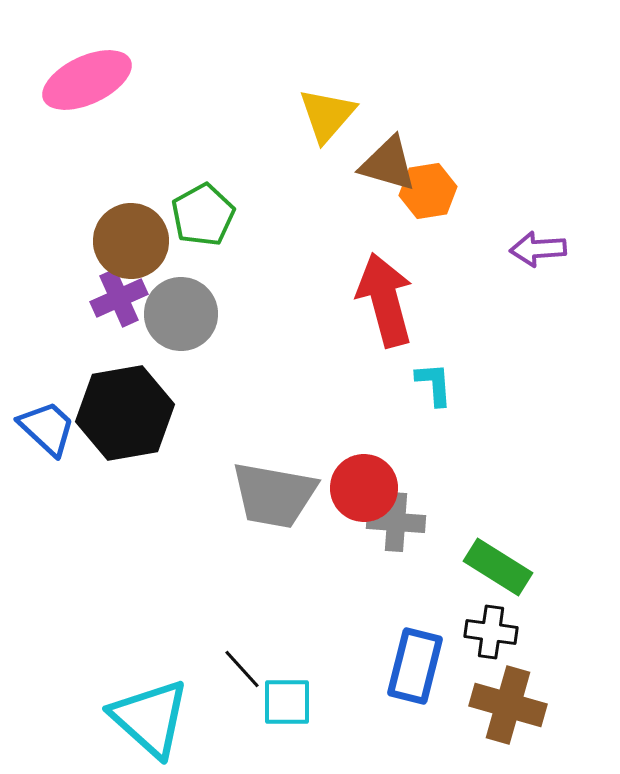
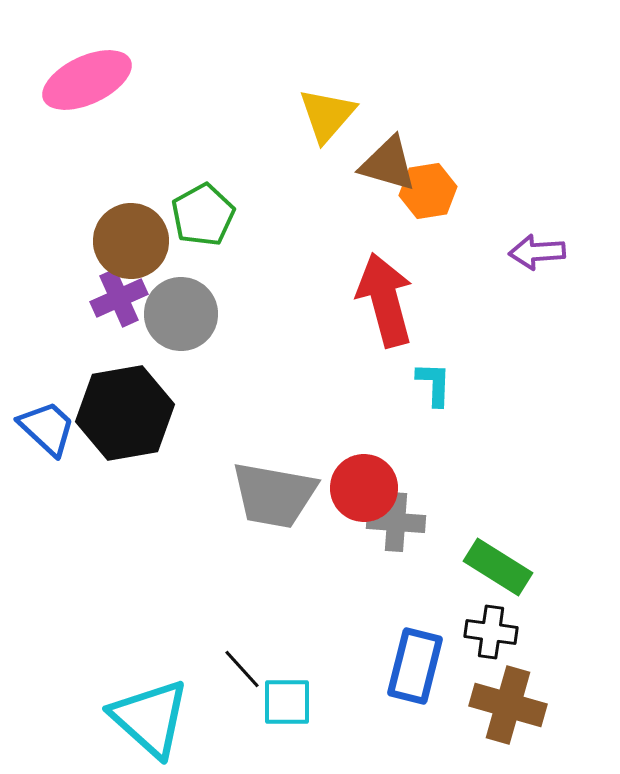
purple arrow: moved 1 px left, 3 px down
cyan L-shape: rotated 6 degrees clockwise
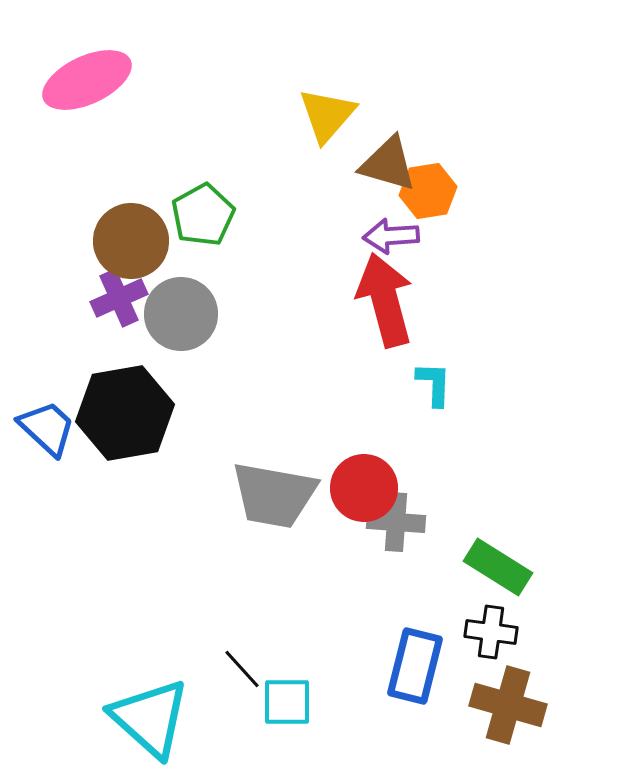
purple arrow: moved 146 px left, 16 px up
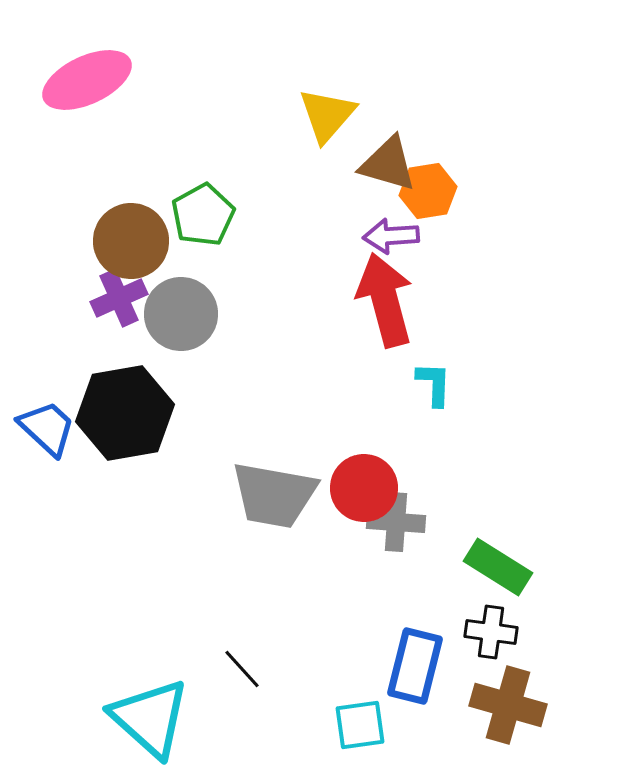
cyan square: moved 73 px right, 23 px down; rotated 8 degrees counterclockwise
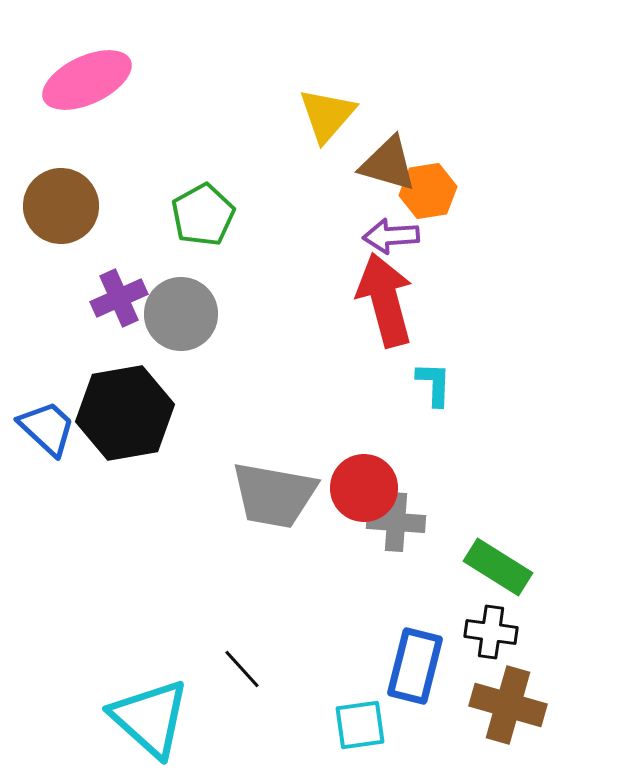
brown circle: moved 70 px left, 35 px up
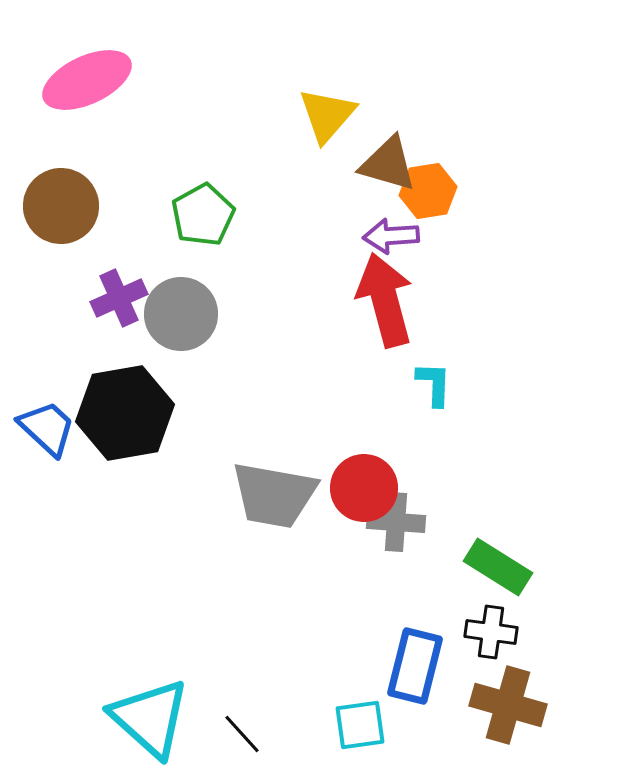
black line: moved 65 px down
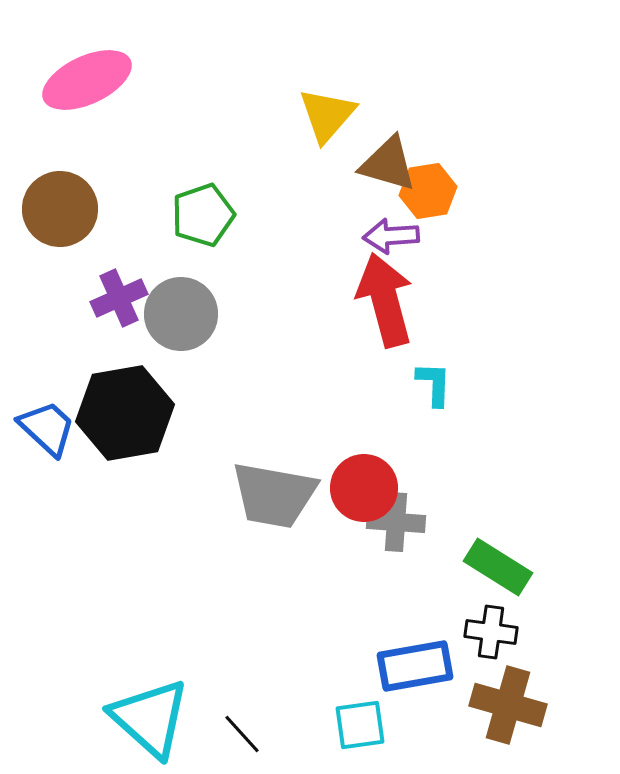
brown circle: moved 1 px left, 3 px down
green pentagon: rotated 10 degrees clockwise
blue rectangle: rotated 66 degrees clockwise
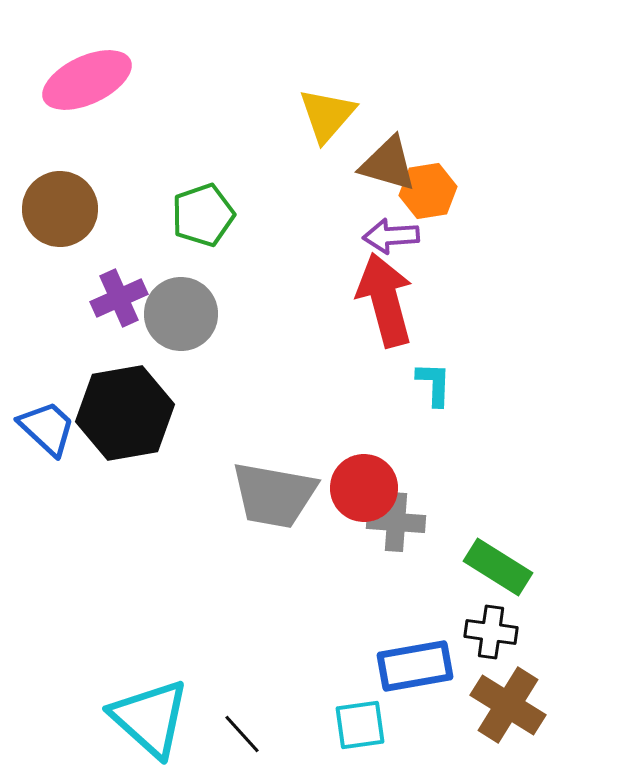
brown cross: rotated 16 degrees clockwise
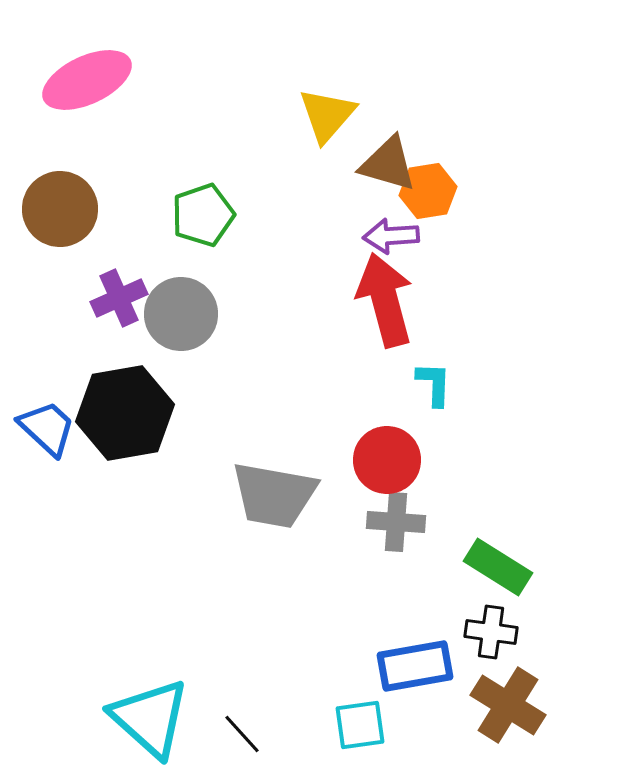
red circle: moved 23 px right, 28 px up
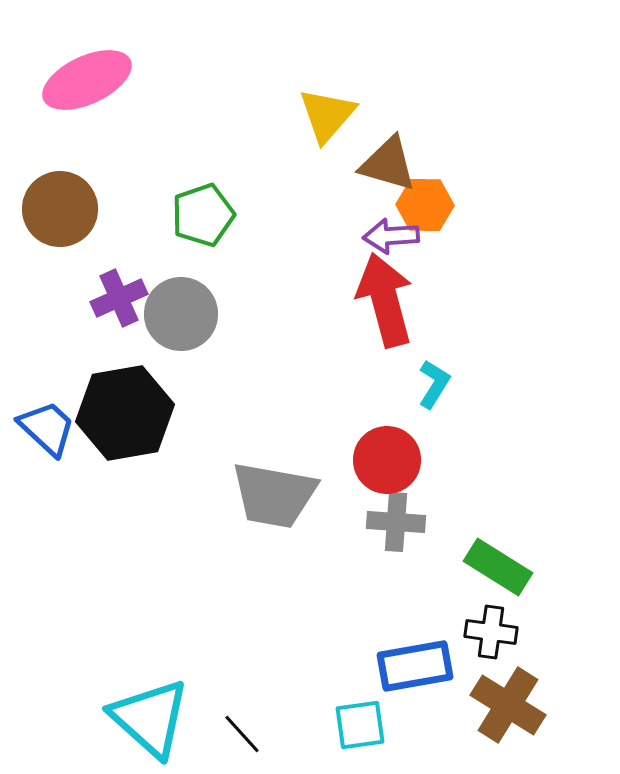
orange hexagon: moved 3 px left, 14 px down; rotated 10 degrees clockwise
cyan L-shape: rotated 30 degrees clockwise
